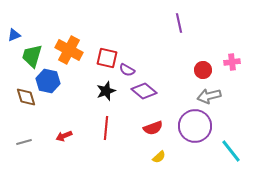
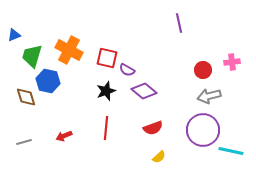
purple circle: moved 8 px right, 4 px down
cyan line: rotated 40 degrees counterclockwise
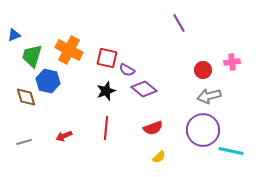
purple line: rotated 18 degrees counterclockwise
purple diamond: moved 2 px up
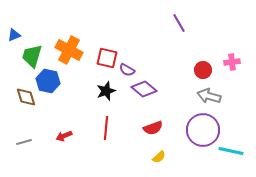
gray arrow: rotated 30 degrees clockwise
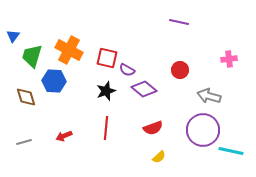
purple line: moved 1 px up; rotated 48 degrees counterclockwise
blue triangle: moved 1 px left, 1 px down; rotated 32 degrees counterclockwise
pink cross: moved 3 px left, 3 px up
red circle: moved 23 px left
blue hexagon: moved 6 px right; rotated 10 degrees counterclockwise
